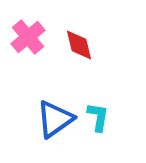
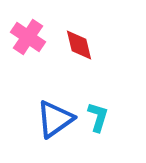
pink cross: rotated 16 degrees counterclockwise
cyan L-shape: rotated 8 degrees clockwise
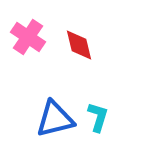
blue triangle: rotated 21 degrees clockwise
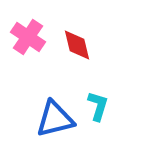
red diamond: moved 2 px left
cyan L-shape: moved 11 px up
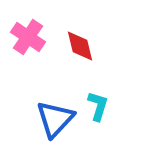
red diamond: moved 3 px right, 1 px down
blue triangle: rotated 33 degrees counterclockwise
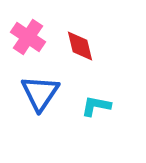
cyan L-shape: moved 2 px left; rotated 96 degrees counterclockwise
blue triangle: moved 15 px left, 26 px up; rotated 9 degrees counterclockwise
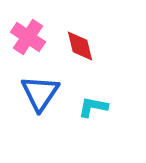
cyan L-shape: moved 3 px left, 1 px down
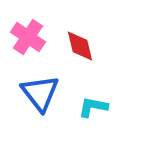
blue triangle: rotated 12 degrees counterclockwise
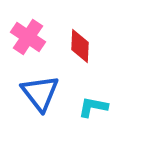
red diamond: rotated 16 degrees clockwise
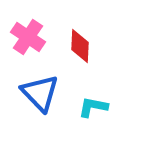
blue triangle: rotated 6 degrees counterclockwise
